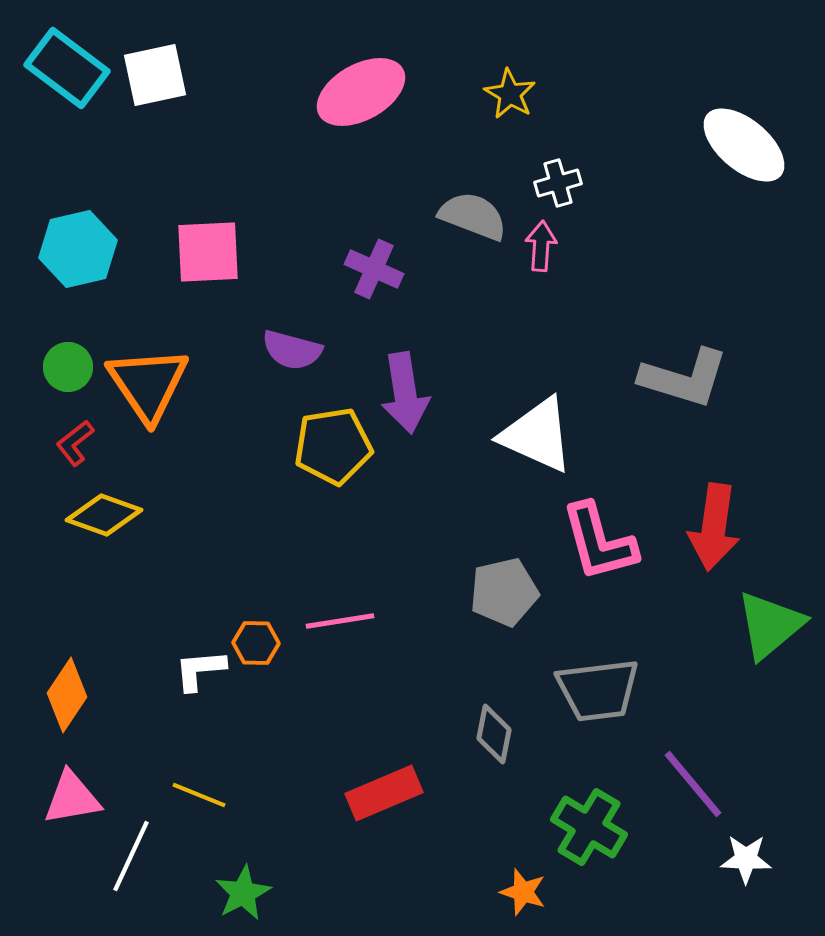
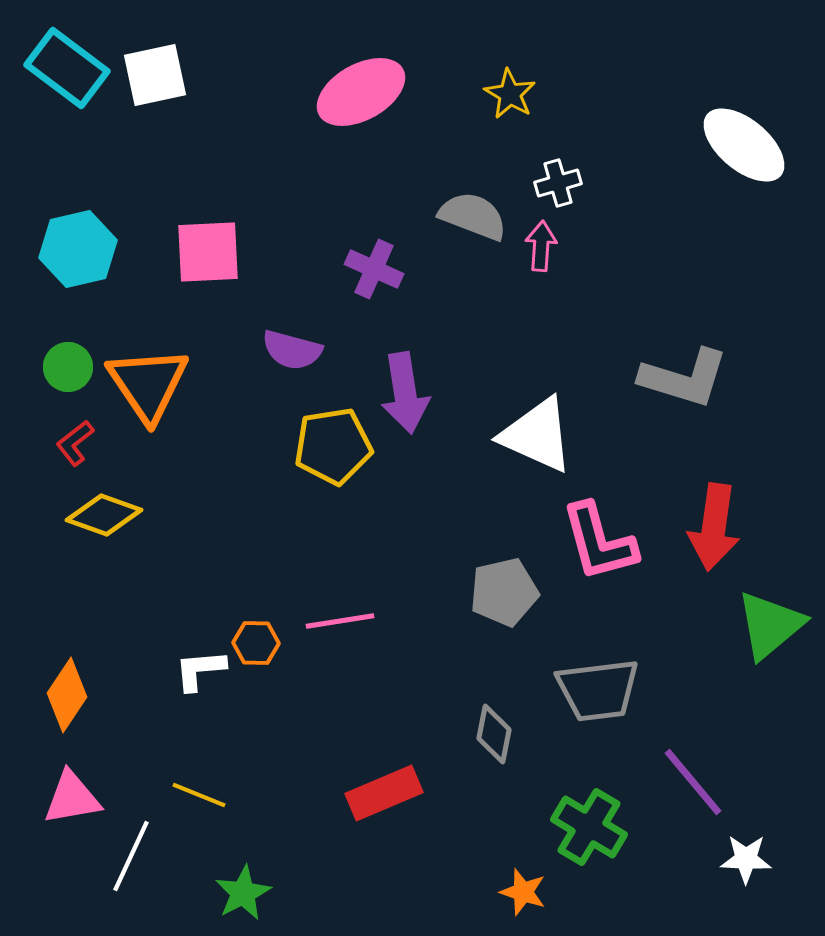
purple line: moved 2 px up
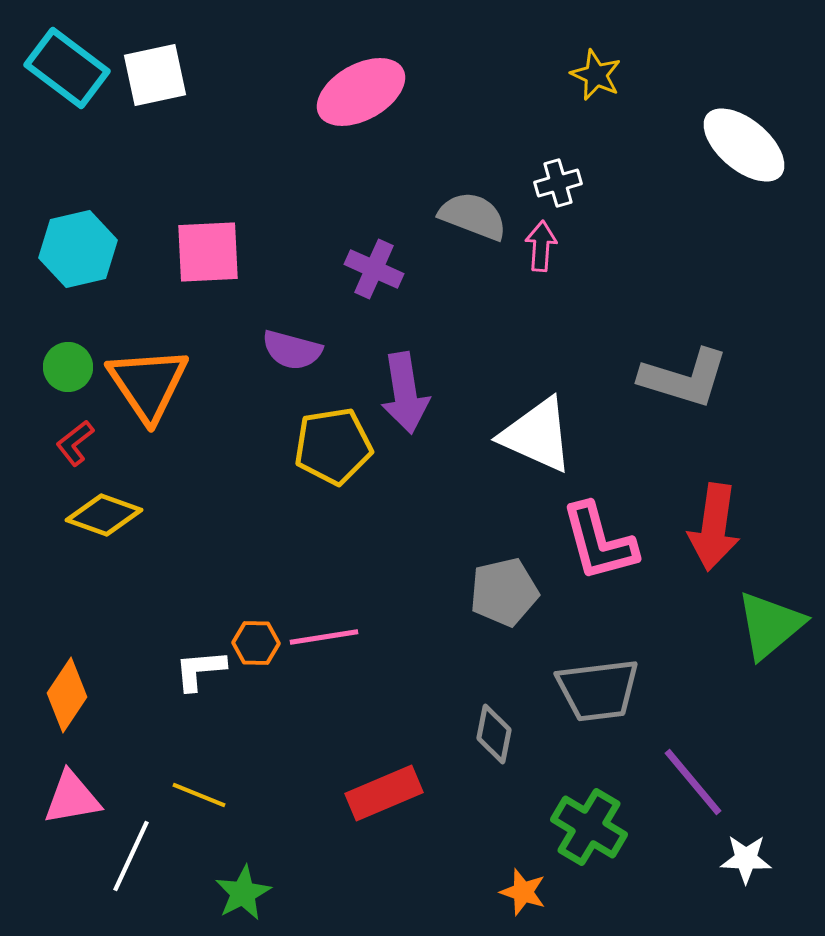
yellow star: moved 86 px right, 19 px up; rotated 6 degrees counterclockwise
pink line: moved 16 px left, 16 px down
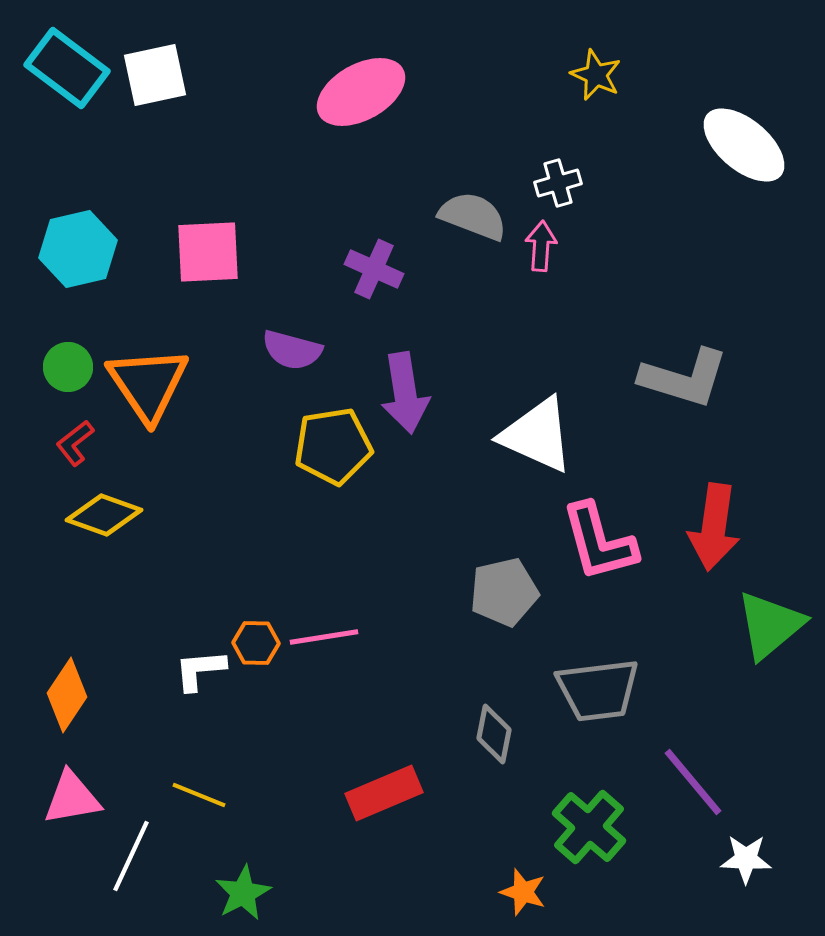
green cross: rotated 10 degrees clockwise
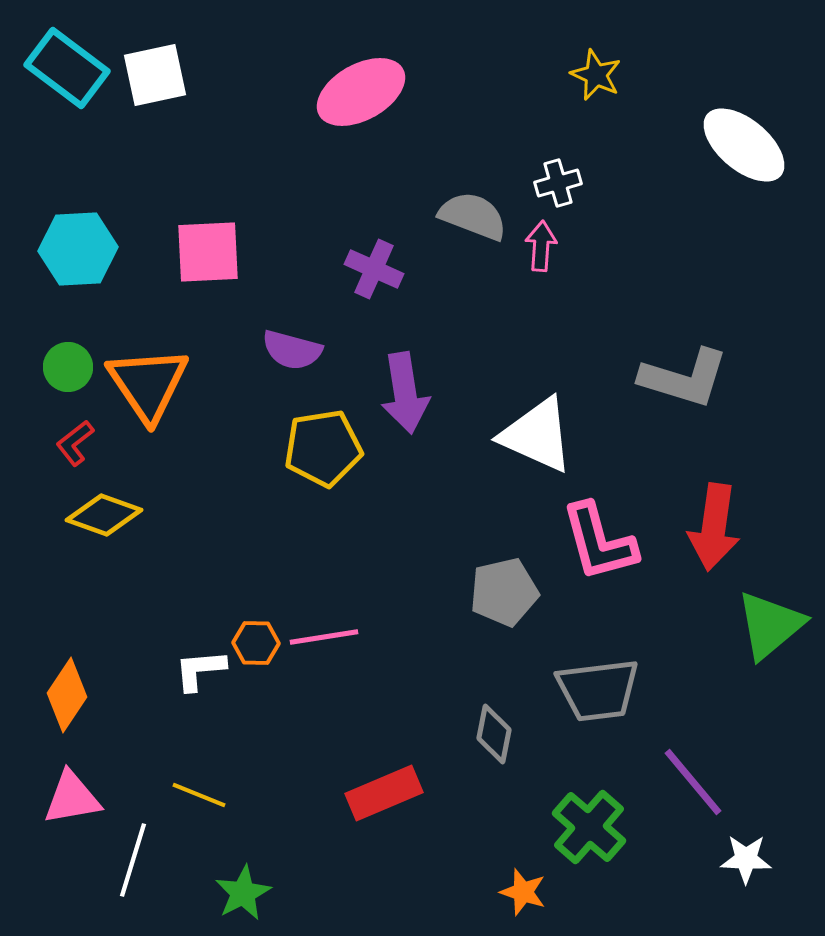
cyan hexagon: rotated 10 degrees clockwise
yellow pentagon: moved 10 px left, 2 px down
white line: moved 2 px right, 4 px down; rotated 8 degrees counterclockwise
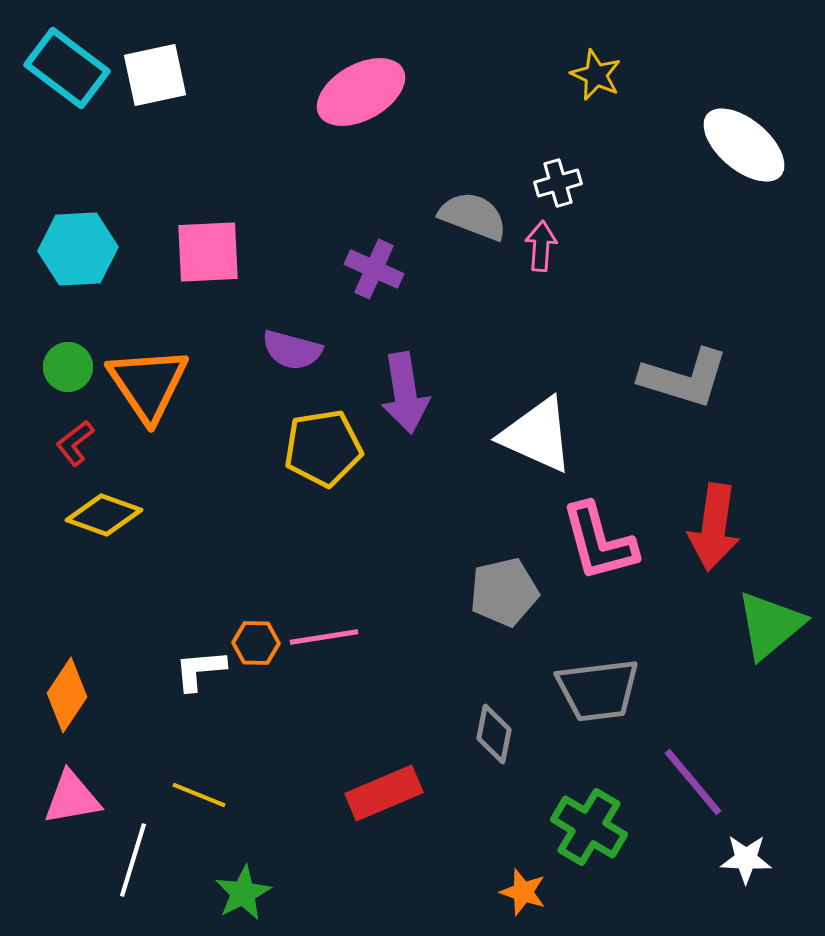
green cross: rotated 10 degrees counterclockwise
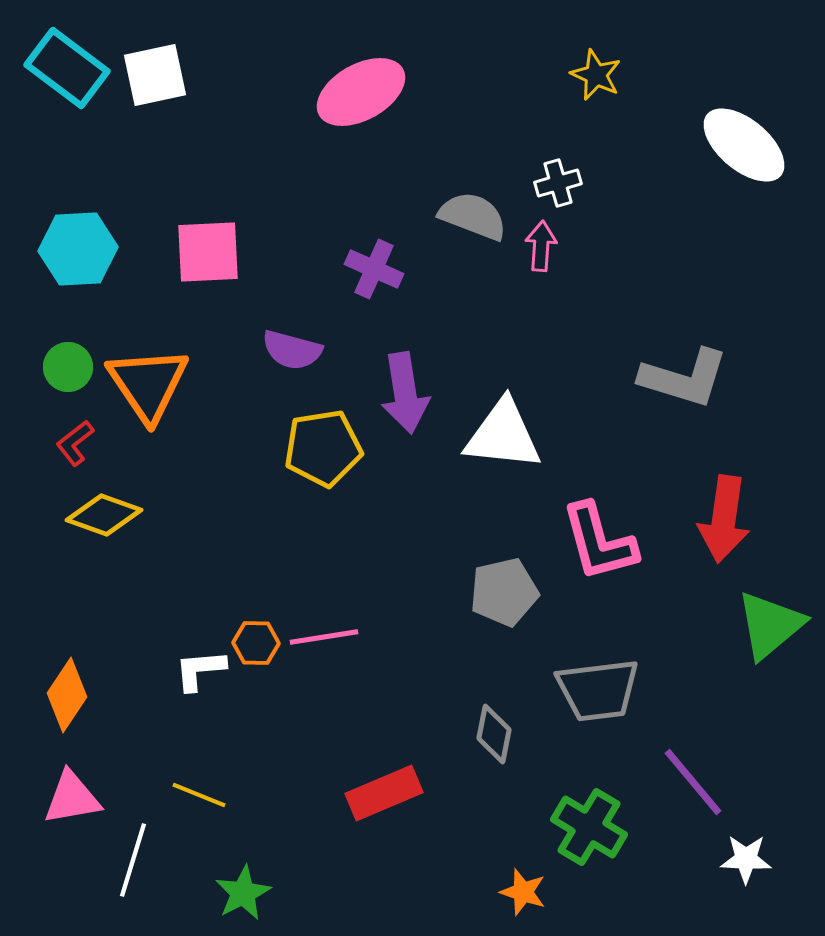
white triangle: moved 34 px left; rotated 18 degrees counterclockwise
red arrow: moved 10 px right, 8 px up
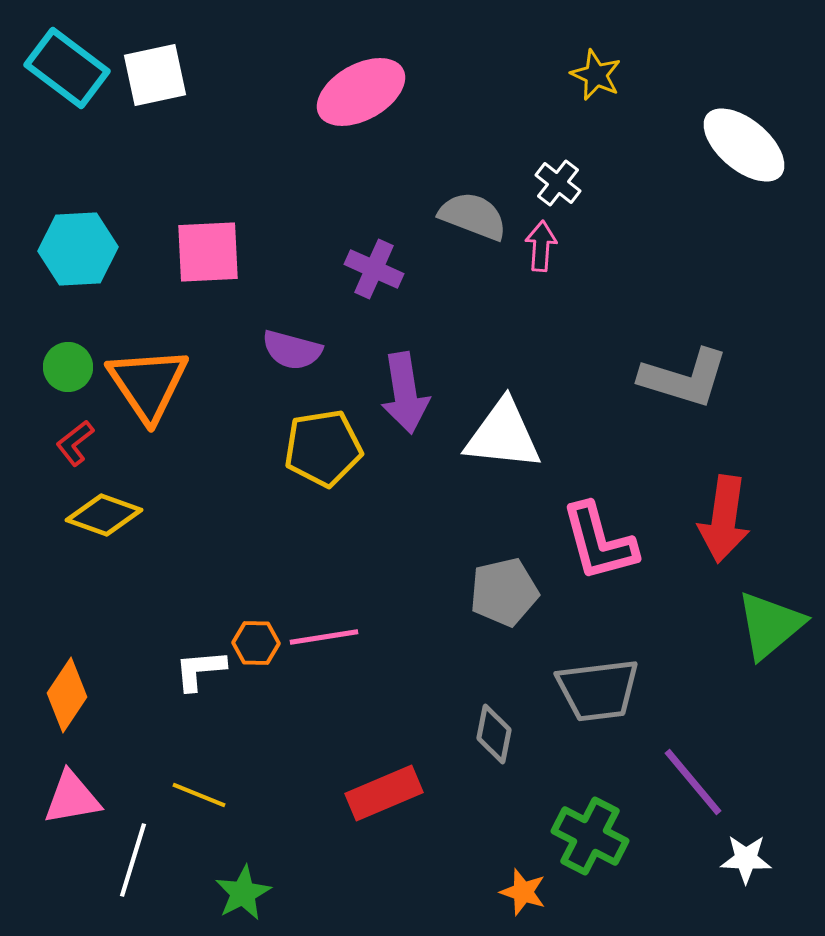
white cross: rotated 36 degrees counterclockwise
green cross: moved 1 px right, 9 px down; rotated 4 degrees counterclockwise
